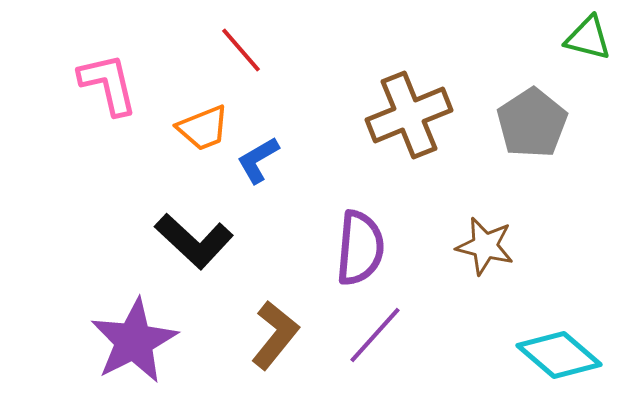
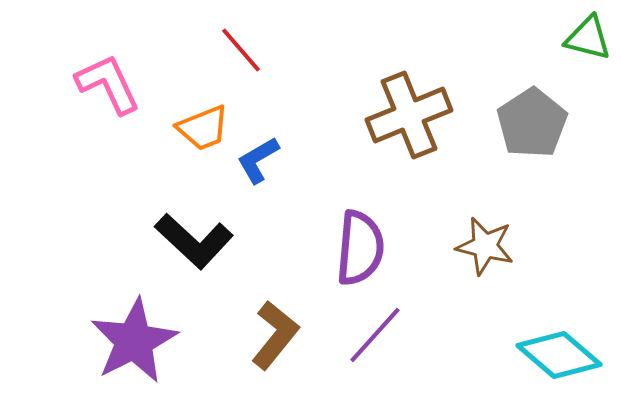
pink L-shape: rotated 12 degrees counterclockwise
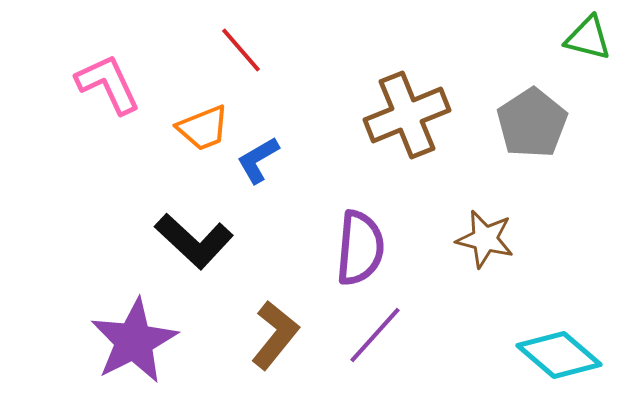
brown cross: moved 2 px left
brown star: moved 7 px up
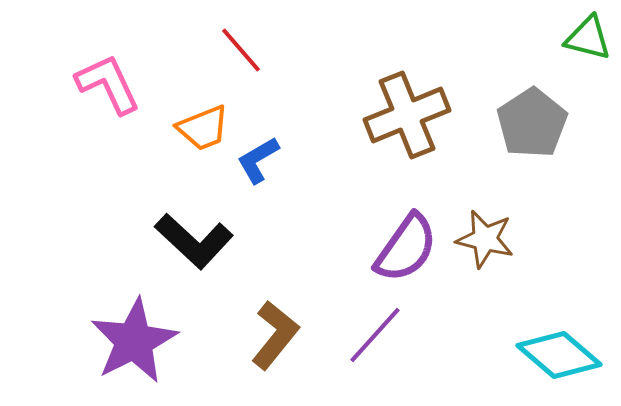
purple semicircle: moved 46 px right; rotated 30 degrees clockwise
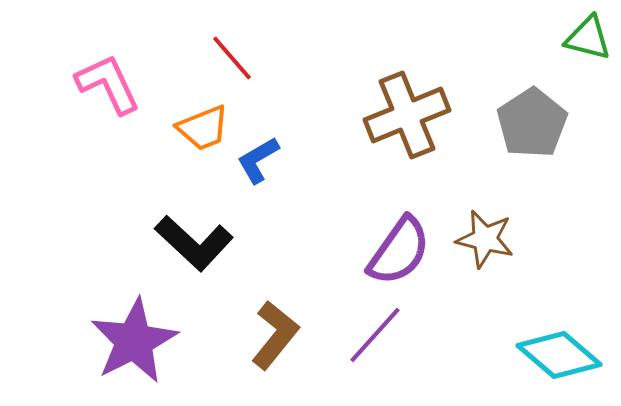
red line: moved 9 px left, 8 px down
black L-shape: moved 2 px down
purple semicircle: moved 7 px left, 3 px down
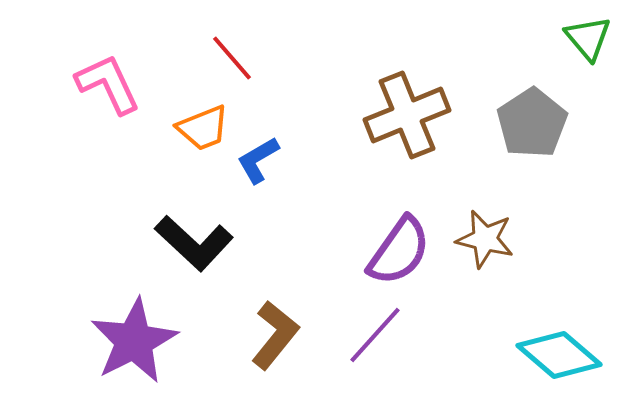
green triangle: rotated 36 degrees clockwise
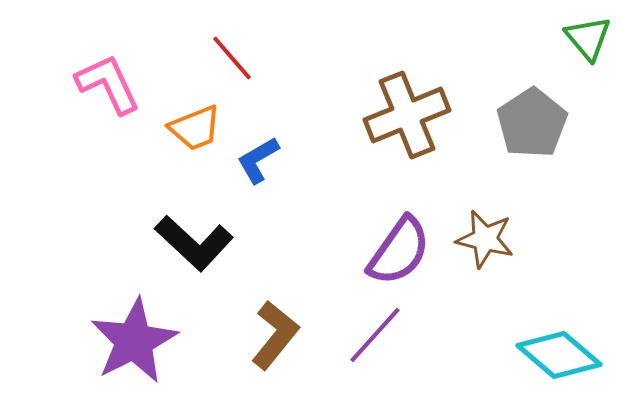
orange trapezoid: moved 8 px left
